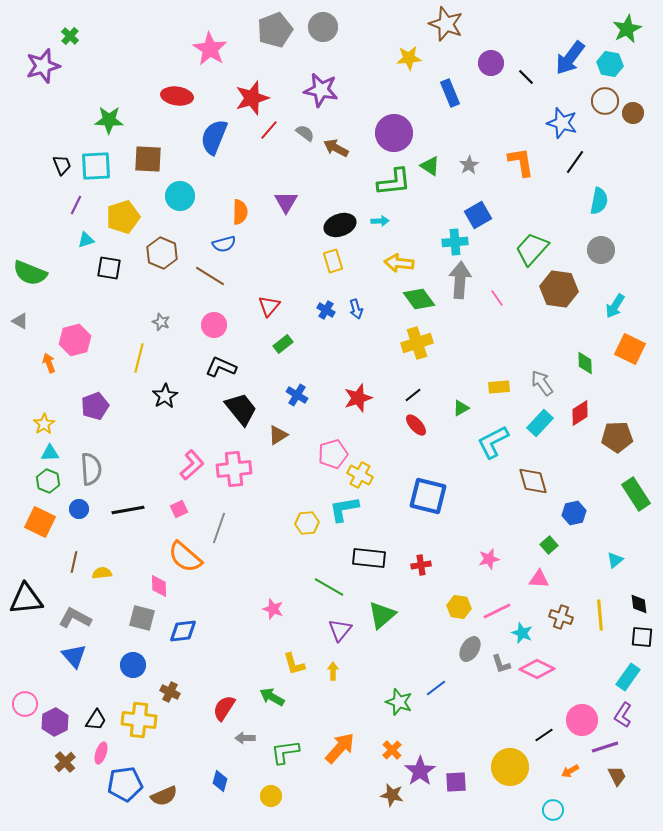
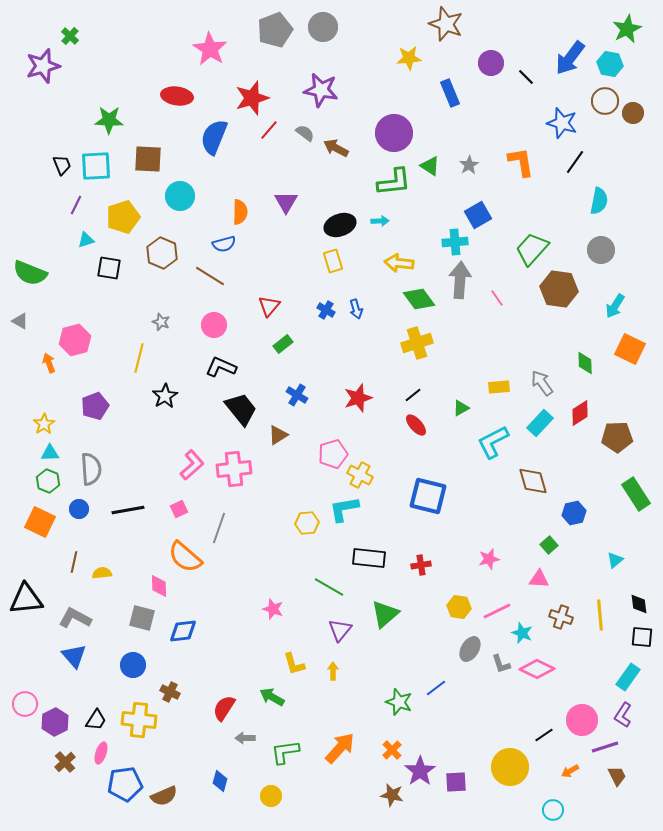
green triangle at (382, 615): moved 3 px right, 1 px up
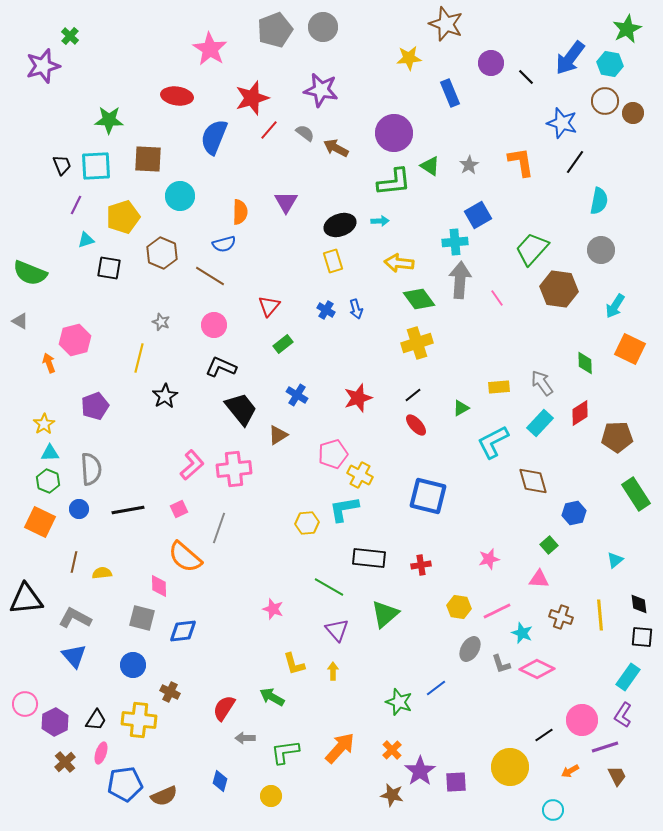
purple triangle at (340, 630): moved 3 px left; rotated 20 degrees counterclockwise
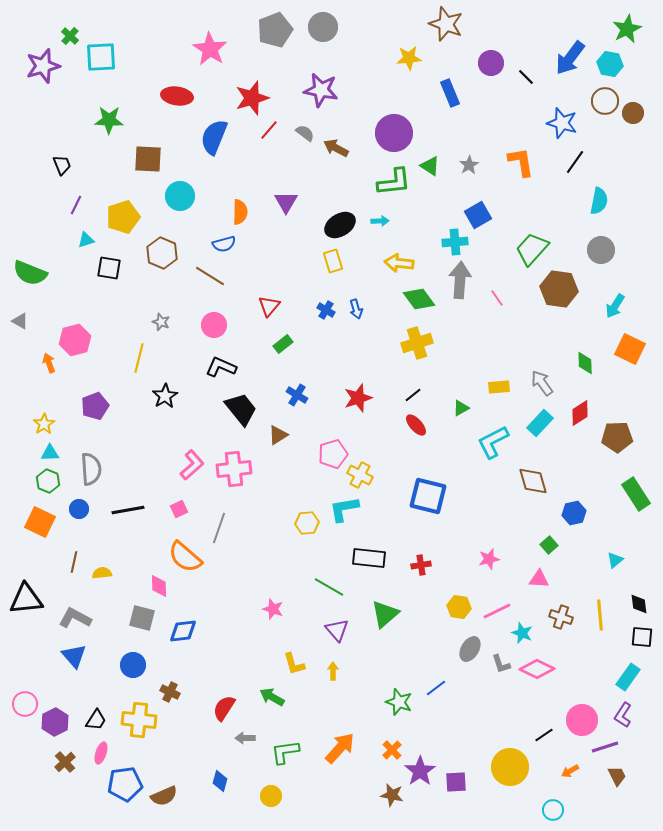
cyan square at (96, 166): moved 5 px right, 109 px up
black ellipse at (340, 225): rotated 12 degrees counterclockwise
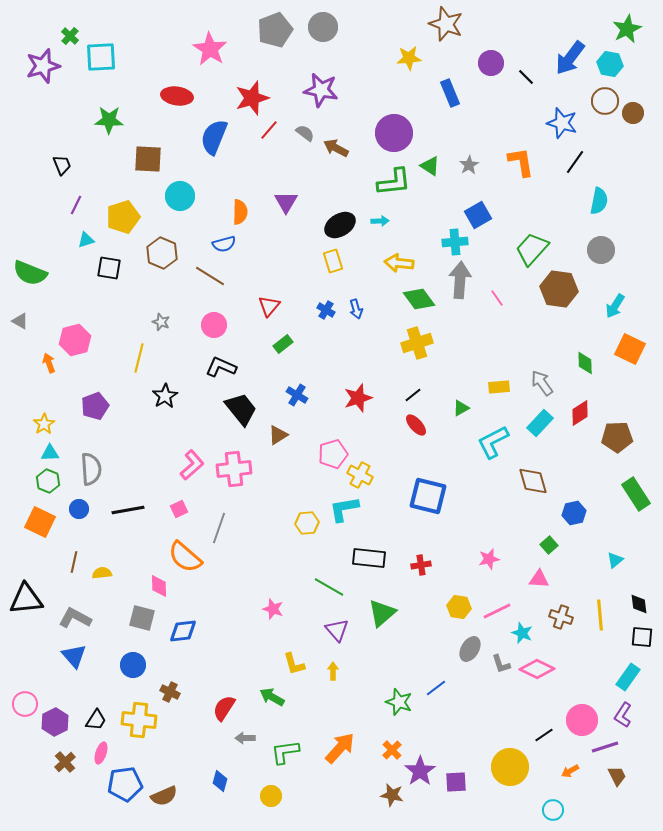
green triangle at (385, 614): moved 3 px left, 1 px up
